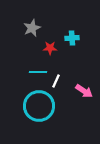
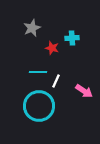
red star: moved 2 px right; rotated 16 degrees clockwise
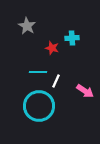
gray star: moved 5 px left, 2 px up; rotated 18 degrees counterclockwise
pink arrow: moved 1 px right
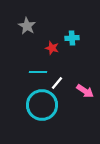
white line: moved 1 px right, 2 px down; rotated 16 degrees clockwise
cyan circle: moved 3 px right, 1 px up
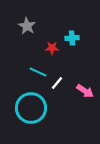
red star: rotated 16 degrees counterclockwise
cyan line: rotated 24 degrees clockwise
cyan circle: moved 11 px left, 3 px down
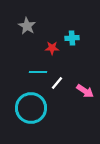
cyan line: rotated 24 degrees counterclockwise
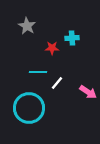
pink arrow: moved 3 px right, 1 px down
cyan circle: moved 2 px left
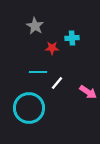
gray star: moved 8 px right
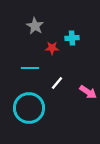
cyan line: moved 8 px left, 4 px up
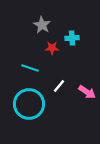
gray star: moved 7 px right, 1 px up
cyan line: rotated 18 degrees clockwise
white line: moved 2 px right, 3 px down
pink arrow: moved 1 px left
cyan circle: moved 4 px up
